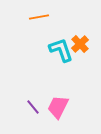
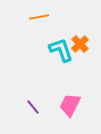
pink trapezoid: moved 12 px right, 2 px up
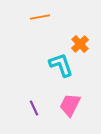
orange line: moved 1 px right
cyan L-shape: moved 15 px down
purple line: moved 1 px right, 1 px down; rotated 14 degrees clockwise
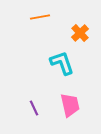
orange cross: moved 11 px up
cyan L-shape: moved 1 px right, 2 px up
pink trapezoid: rotated 140 degrees clockwise
